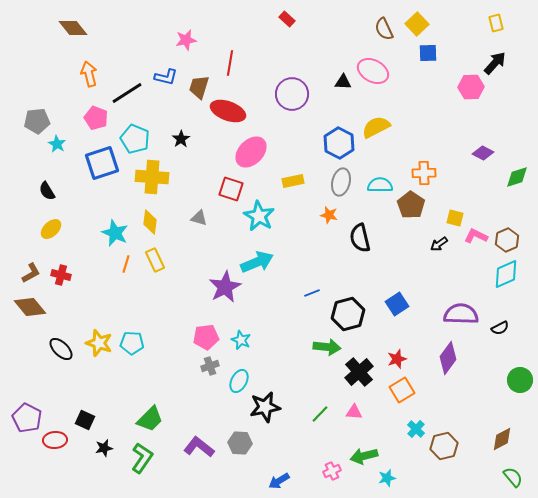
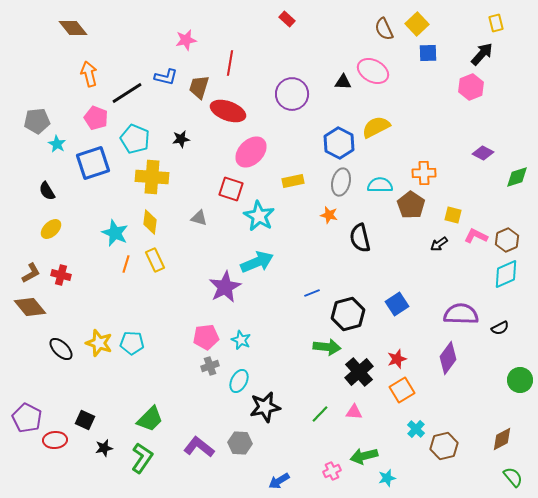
black arrow at (495, 63): moved 13 px left, 9 px up
pink hexagon at (471, 87): rotated 20 degrees counterclockwise
black star at (181, 139): rotated 24 degrees clockwise
blue square at (102, 163): moved 9 px left
yellow square at (455, 218): moved 2 px left, 3 px up
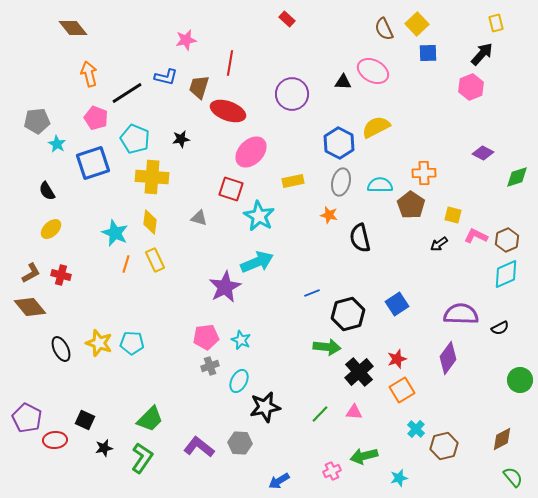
black ellipse at (61, 349): rotated 20 degrees clockwise
cyan star at (387, 478): moved 12 px right
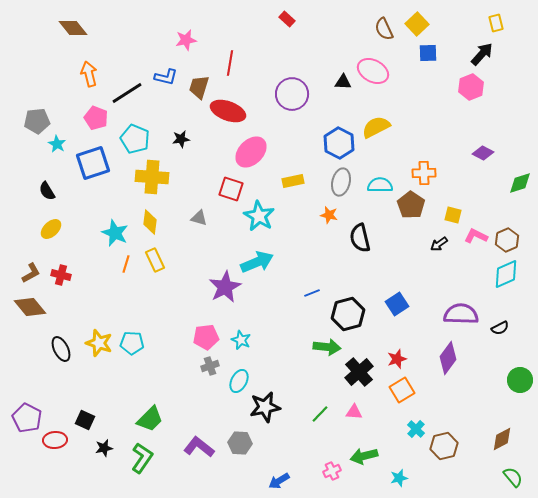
green diamond at (517, 177): moved 3 px right, 6 px down
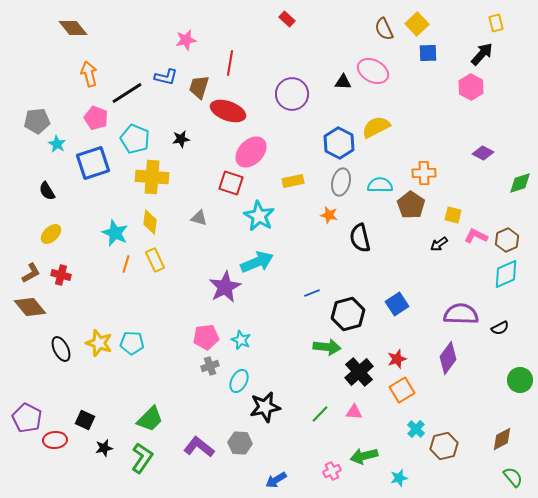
pink hexagon at (471, 87): rotated 10 degrees counterclockwise
red square at (231, 189): moved 6 px up
yellow ellipse at (51, 229): moved 5 px down
blue arrow at (279, 481): moved 3 px left, 1 px up
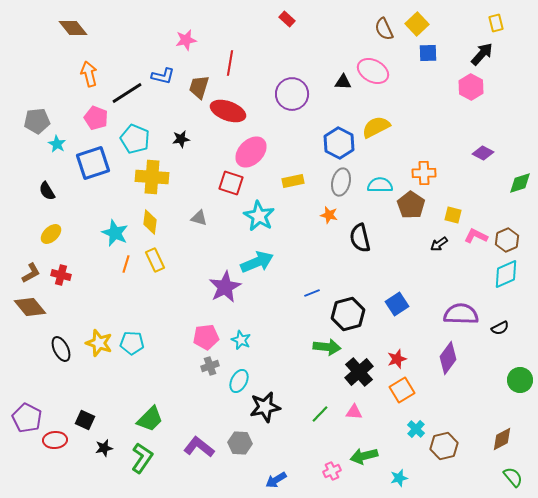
blue L-shape at (166, 77): moved 3 px left, 1 px up
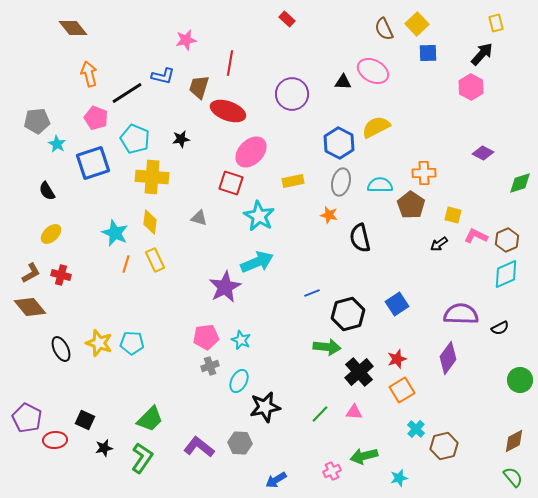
brown diamond at (502, 439): moved 12 px right, 2 px down
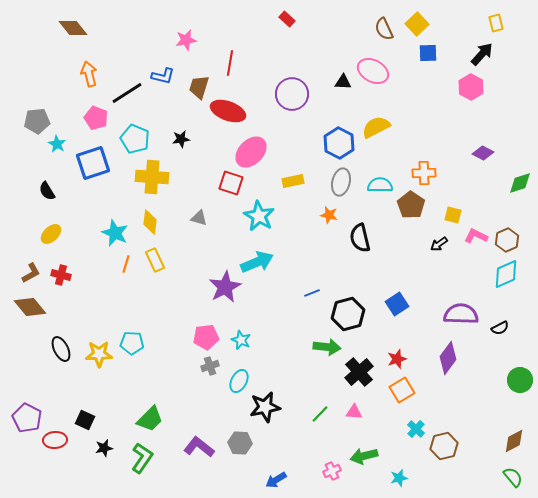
yellow star at (99, 343): moved 11 px down; rotated 20 degrees counterclockwise
